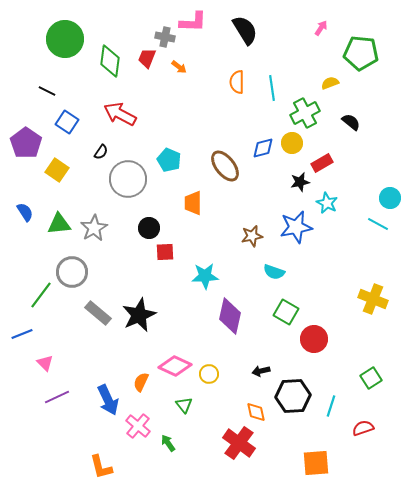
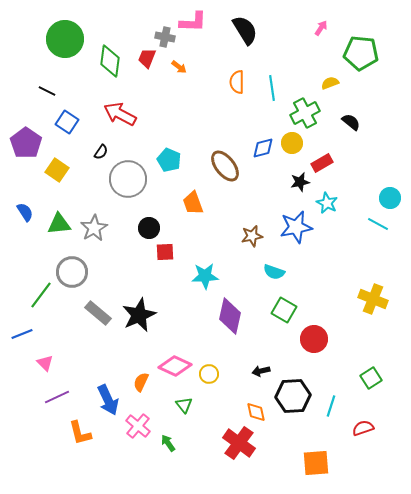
orange trapezoid at (193, 203): rotated 20 degrees counterclockwise
green square at (286, 312): moved 2 px left, 2 px up
orange L-shape at (101, 467): moved 21 px left, 34 px up
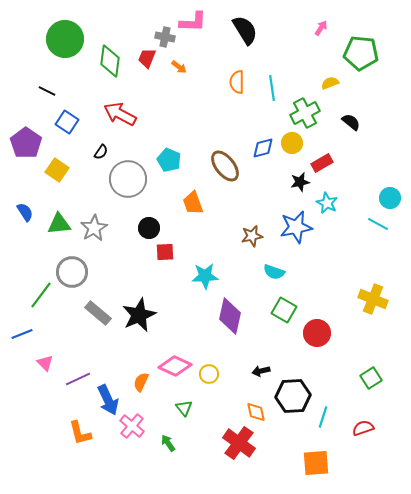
red circle at (314, 339): moved 3 px right, 6 px up
purple line at (57, 397): moved 21 px right, 18 px up
green triangle at (184, 405): moved 3 px down
cyan line at (331, 406): moved 8 px left, 11 px down
pink cross at (138, 426): moved 6 px left
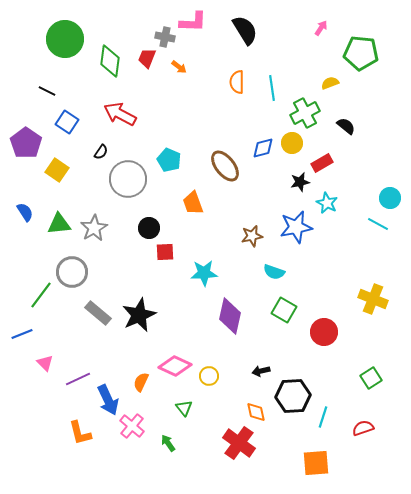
black semicircle at (351, 122): moved 5 px left, 4 px down
cyan star at (205, 276): moved 1 px left, 3 px up
red circle at (317, 333): moved 7 px right, 1 px up
yellow circle at (209, 374): moved 2 px down
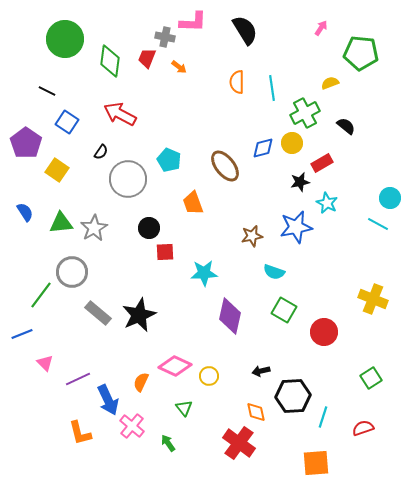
green triangle at (59, 224): moved 2 px right, 1 px up
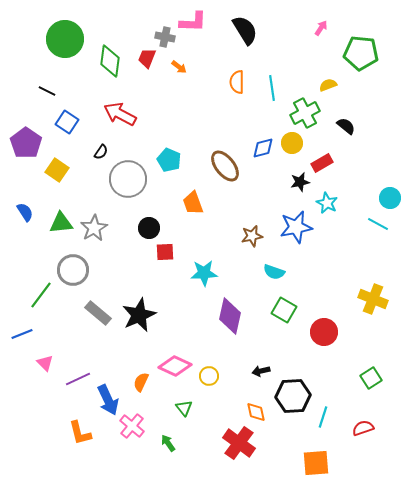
yellow semicircle at (330, 83): moved 2 px left, 2 px down
gray circle at (72, 272): moved 1 px right, 2 px up
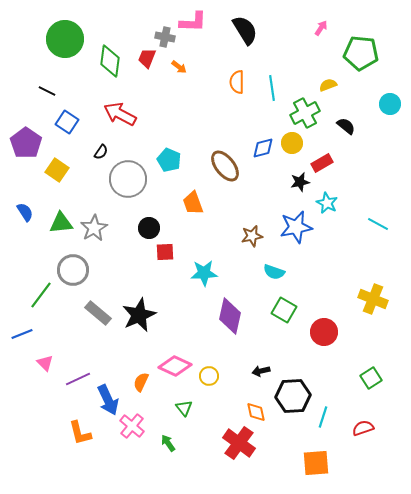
cyan circle at (390, 198): moved 94 px up
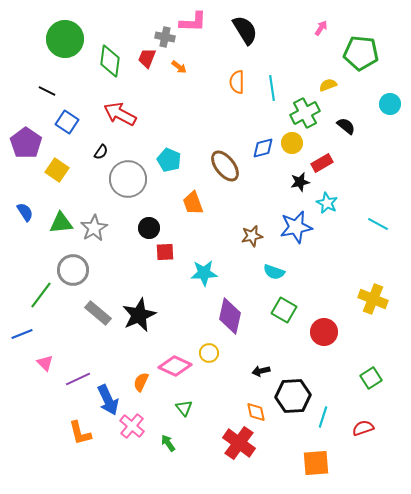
yellow circle at (209, 376): moved 23 px up
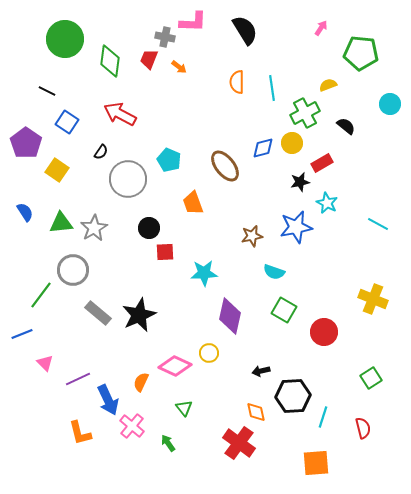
red trapezoid at (147, 58): moved 2 px right, 1 px down
red semicircle at (363, 428): rotated 95 degrees clockwise
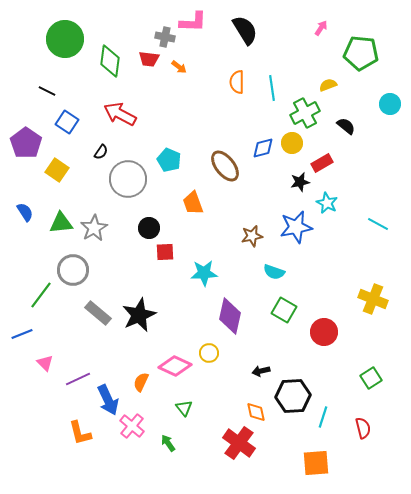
red trapezoid at (149, 59): rotated 105 degrees counterclockwise
